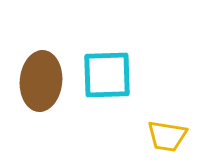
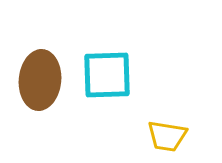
brown ellipse: moved 1 px left, 1 px up
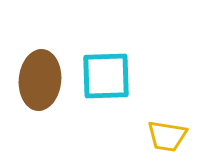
cyan square: moved 1 px left, 1 px down
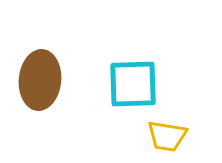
cyan square: moved 27 px right, 8 px down
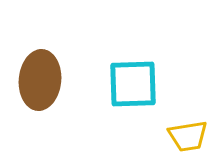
yellow trapezoid: moved 21 px right; rotated 18 degrees counterclockwise
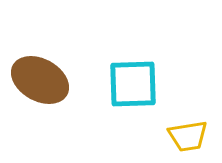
brown ellipse: rotated 66 degrees counterclockwise
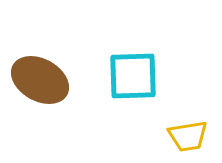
cyan square: moved 8 px up
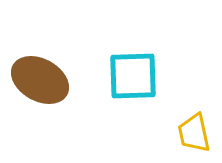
yellow trapezoid: moved 6 px right, 3 px up; rotated 87 degrees clockwise
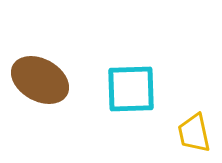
cyan square: moved 2 px left, 13 px down
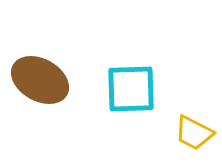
yellow trapezoid: rotated 51 degrees counterclockwise
